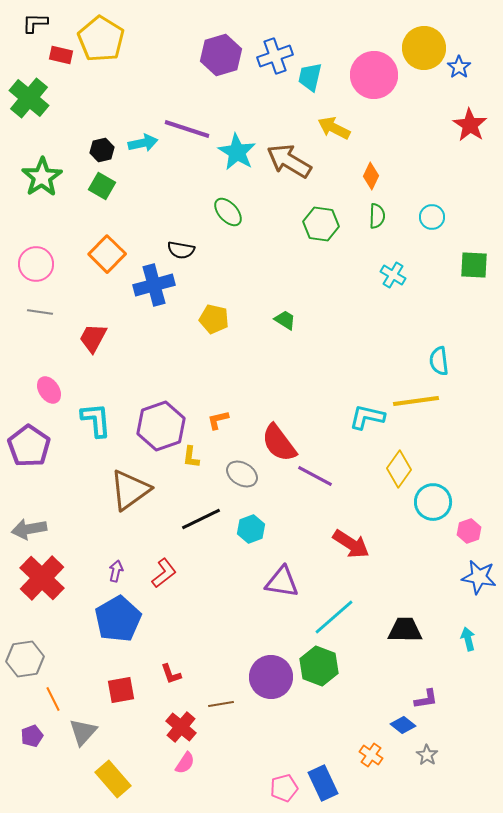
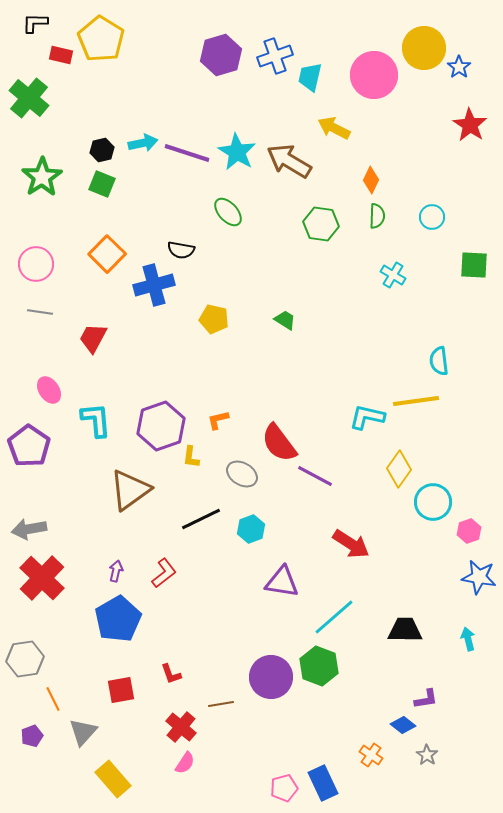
purple line at (187, 129): moved 24 px down
orange diamond at (371, 176): moved 4 px down
green square at (102, 186): moved 2 px up; rotated 8 degrees counterclockwise
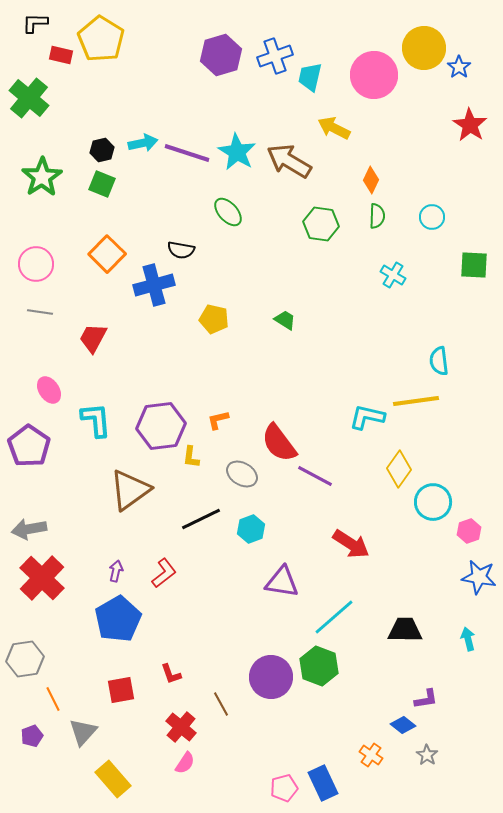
purple hexagon at (161, 426): rotated 12 degrees clockwise
brown line at (221, 704): rotated 70 degrees clockwise
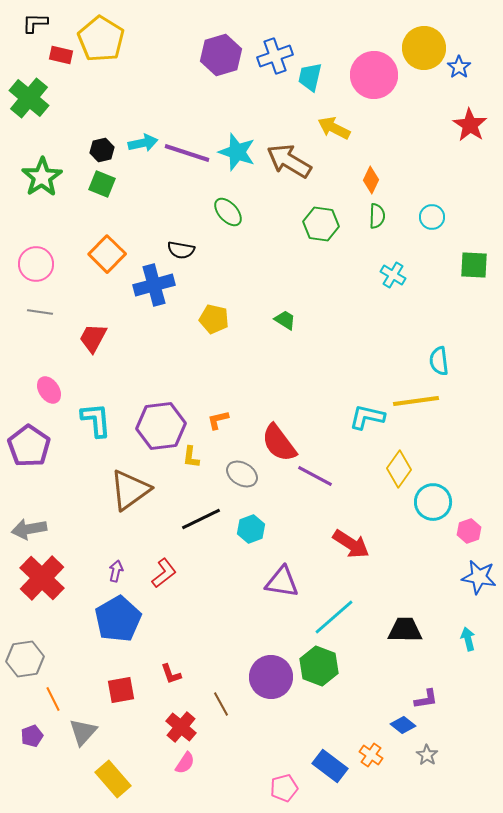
cyan star at (237, 152): rotated 12 degrees counterclockwise
blue rectangle at (323, 783): moved 7 px right, 17 px up; rotated 28 degrees counterclockwise
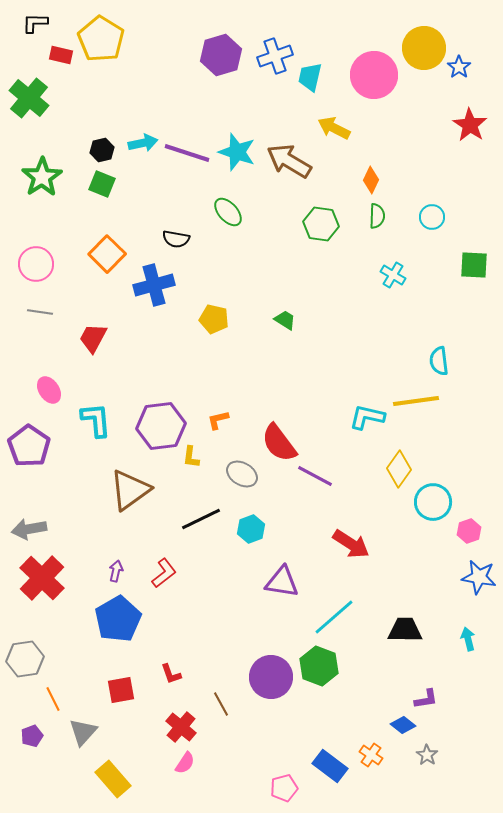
black semicircle at (181, 250): moved 5 px left, 11 px up
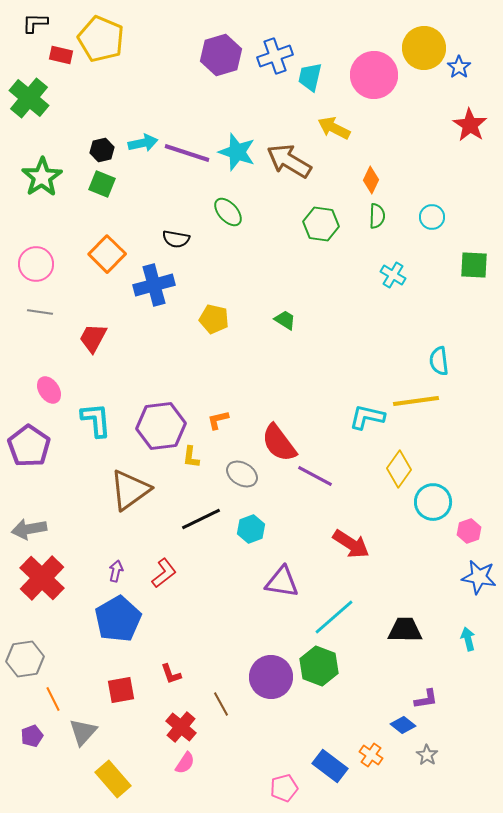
yellow pentagon at (101, 39): rotated 9 degrees counterclockwise
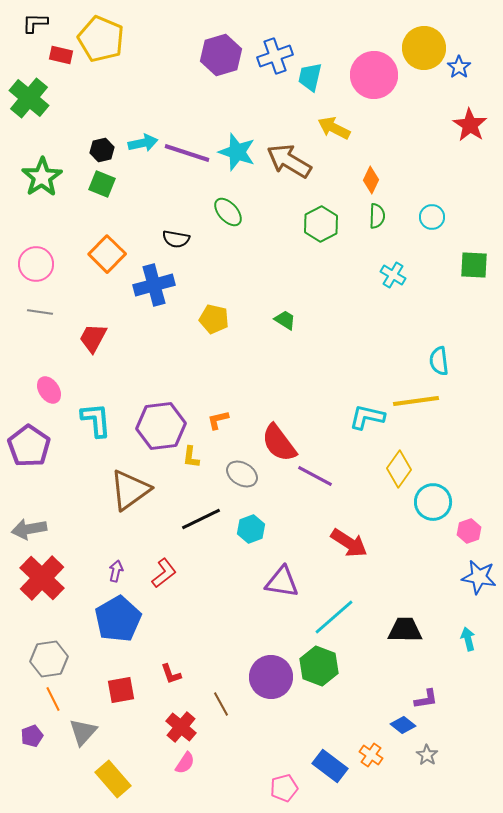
green hexagon at (321, 224): rotated 24 degrees clockwise
red arrow at (351, 544): moved 2 px left, 1 px up
gray hexagon at (25, 659): moved 24 px right
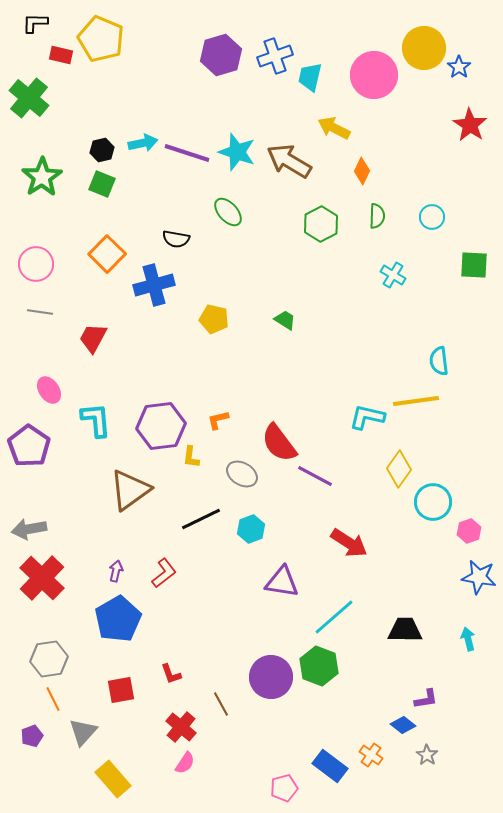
orange diamond at (371, 180): moved 9 px left, 9 px up
